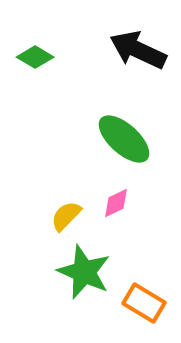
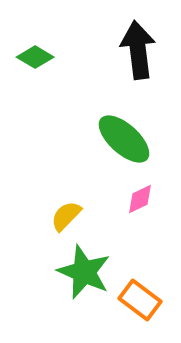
black arrow: rotated 58 degrees clockwise
pink diamond: moved 24 px right, 4 px up
orange rectangle: moved 4 px left, 3 px up; rotated 6 degrees clockwise
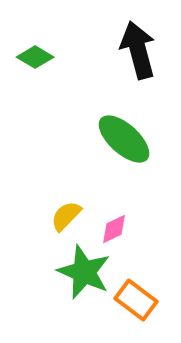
black arrow: rotated 8 degrees counterclockwise
pink diamond: moved 26 px left, 30 px down
orange rectangle: moved 4 px left
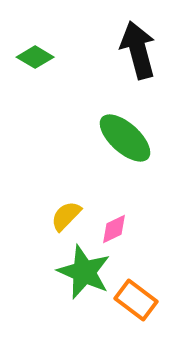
green ellipse: moved 1 px right, 1 px up
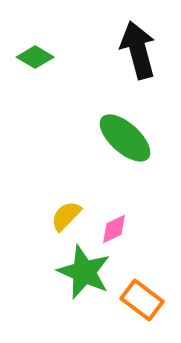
orange rectangle: moved 6 px right
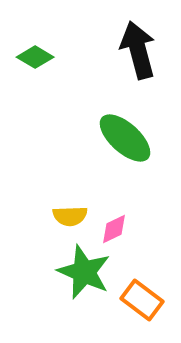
yellow semicircle: moved 4 px right; rotated 136 degrees counterclockwise
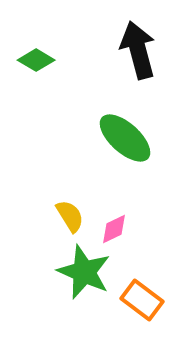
green diamond: moved 1 px right, 3 px down
yellow semicircle: rotated 120 degrees counterclockwise
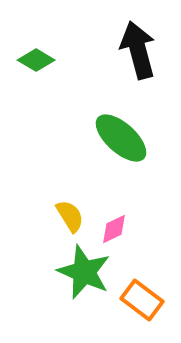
green ellipse: moved 4 px left
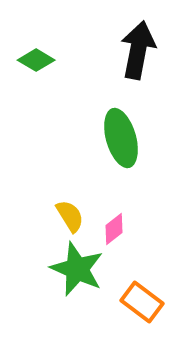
black arrow: rotated 26 degrees clockwise
green ellipse: rotated 32 degrees clockwise
pink diamond: rotated 12 degrees counterclockwise
green star: moved 7 px left, 3 px up
orange rectangle: moved 2 px down
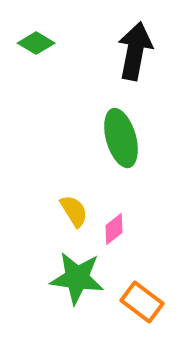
black arrow: moved 3 px left, 1 px down
green diamond: moved 17 px up
yellow semicircle: moved 4 px right, 5 px up
green star: moved 9 px down; rotated 16 degrees counterclockwise
